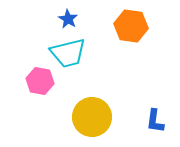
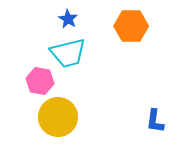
orange hexagon: rotated 8 degrees counterclockwise
yellow circle: moved 34 px left
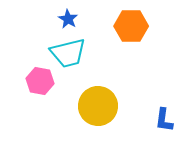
yellow circle: moved 40 px right, 11 px up
blue L-shape: moved 9 px right, 1 px up
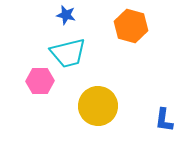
blue star: moved 2 px left, 4 px up; rotated 18 degrees counterclockwise
orange hexagon: rotated 16 degrees clockwise
pink hexagon: rotated 12 degrees counterclockwise
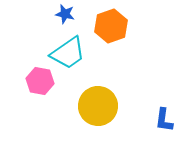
blue star: moved 1 px left, 1 px up
orange hexagon: moved 20 px left; rotated 24 degrees clockwise
cyan trapezoid: rotated 21 degrees counterclockwise
pink hexagon: rotated 12 degrees clockwise
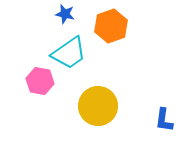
cyan trapezoid: moved 1 px right
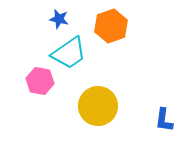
blue star: moved 6 px left, 5 px down
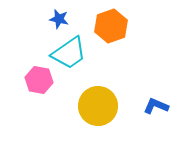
pink hexagon: moved 1 px left, 1 px up
blue L-shape: moved 8 px left, 14 px up; rotated 105 degrees clockwise
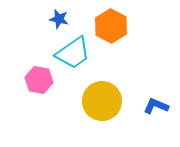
orange hexagon: rotated 12 degrees counterclockwise
cyan trapezoid: moved 4 px right
yellow circle: moved 4 px right, 5 px up
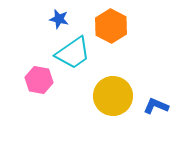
yellow circle: moved 11 px right, 5 px up
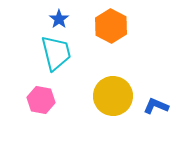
blue star: rotated 24 degrees clockwise
cyan trapezoid: moved 17 px left; rotated 69 degrees counterclockwise
pink hexagon: moved 2 px right, 20 px down
